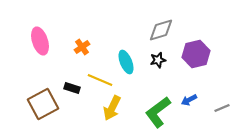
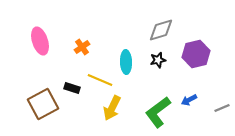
cyan ellipse: rotated 20 degrees clockwise
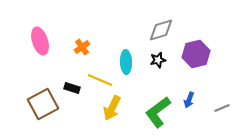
blue arrow: rotated 42 degrees counterclockwise
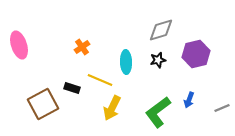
pink ellipse: moved 21 px left, 4 px down
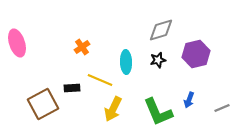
pink ellipse: moved 2 px left, 2 px up
black rectangle: rotated 21 degrees counterclockwise
yellow arrow: moved 1 px right, 1 px down
green L-shape: rotated 76 degrees counterclockwise
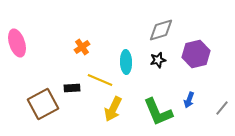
gray line: rotated 28 degrees counterclockwise
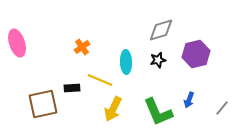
brown square: rotated 16 degrees clockwise
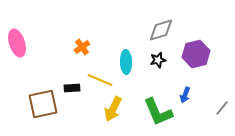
blue arrow: moved 4 px left, 5 px up
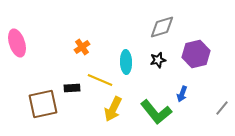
gray diamond: moved 1 px right, 3 px up
blue arrow: moved 3 px left, 1 px up
green L-shape: moved 2 px left; rotated 16 degrees counterclockwise
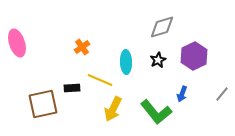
purple hexagon: moved 2 px left, 2 px down; rotated 12 degrees counterclockwise
black star: rotated 14 degrees counterclockwise
gray line: moved 14 px up
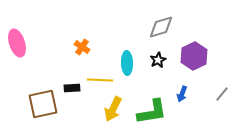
gray diamond: moved 1 px left
orange cross: rotated 21 degrees counterclockwise
cyan ellipse: moved 1 px right, 1 px down
yellow line: rotated 20 degrees counterclockwise
green L-shape: moved 4 px left; rotated 60 degrees counterclockwise
